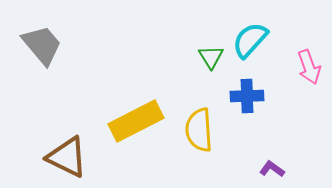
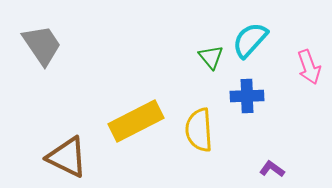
gray trapezoid: rotated 6 degrees clockwise
green triangle: rotated 8 degrees counterclockwise
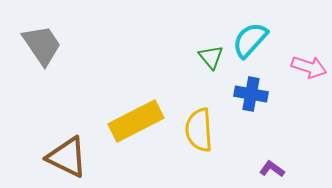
pink arrow: rotated 52 degrees counterclockwise
blue cross: moved 4 px right, 2 px up; rotated 12 degrees clockwise
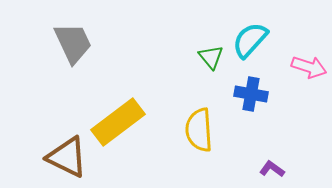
gray trapezoid: moved 31 px right, 2 px up; rotated 9 degrees clockwise
yellow rectangle: moved 18 px left, 1 px down; rotated 10 degrees counterclockwise
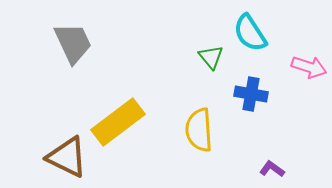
cyan semicircle: moved 7 px up; rotated 75 degrees counterclockwise
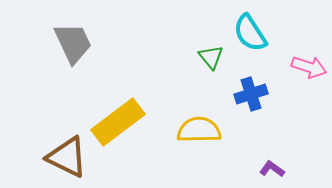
blue cross: rotated 28 degrees counterclockwise
yellow semicircle: rotated 93 degrees clockwise
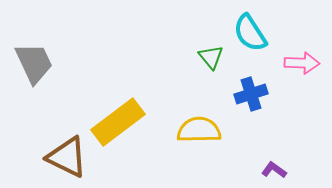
gray trapezoid: moved 39 px left, 20 px down
pink arrow: moved 7 px left, 4 px up; rotated 16 degrees counterclockwise
purple L-shape: moved 2 px right, 1 px down
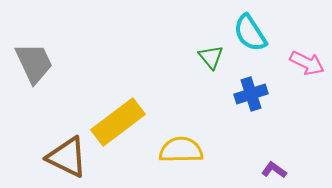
pink arrow: moved 5 px right; rotated 24 degrees clockwise
yellow semicircle: moved 18 px left, 20 px down
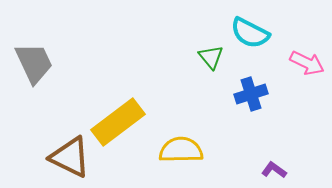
cyan semicircle: rotated 30 degrees counterclockwise
brown triangle: moved 3 px right
